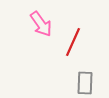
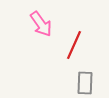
red line: moved 1 px right, 3 px down
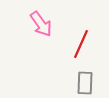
red line: moved 7 px right, 1 px up
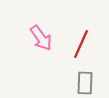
pink arrow: moved 14 px down
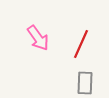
pink arrow: moved 3 px left
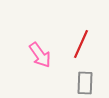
pink arrow: moved 2 px right, 17 px down
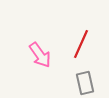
gray rectangle: rotated 15 degrees counterclockwise
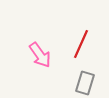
gray rectangle: rotated 30 degrees clockwise
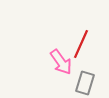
pink arrow: moved 21 px right, 7 px down
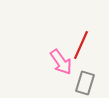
red line: moved 1 px down
